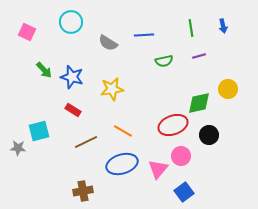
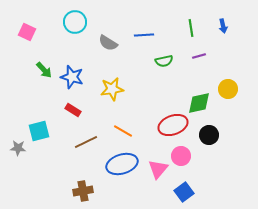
cyan circle: moved 4 px right
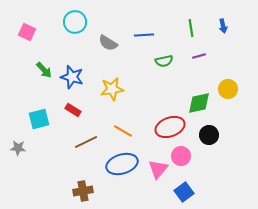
red ellipse: moved 3 px left, 2 px down
cyan square: moved 12 px up
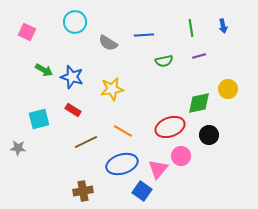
green arrow: rotated 18 degrees counterclockwise
blue square: moved 42 px left, 1 px up; rotated 18 degrees counterclockwise
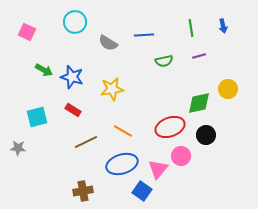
cyan square: moved 2 px left, 2 px up
black circle: moved 3 px left
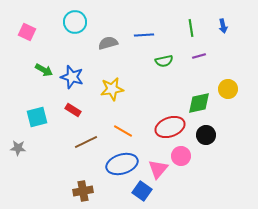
gray semicircle: rotated 132 degrees clockwise
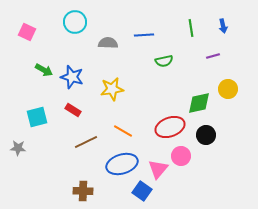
gray semicircle: rotated 18 degrees clockwise
purple line: moved 14 px right
brown cross: rotated 12 degrees clockwise
